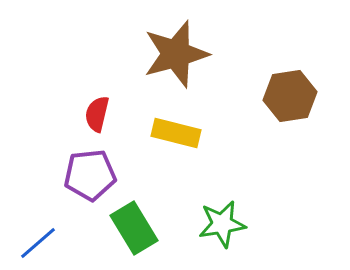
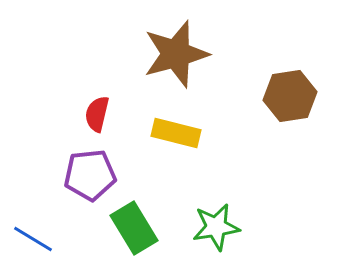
green star: moved 6 px left, 3 px down
blue line: moved 5 px left, 4 px up; rotated 72 degrees clockwise
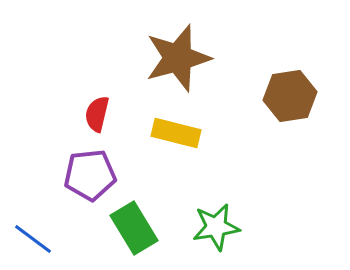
brown star: moved 2 px right, 4 px down
blue line: rotated 6 degrees clockwise
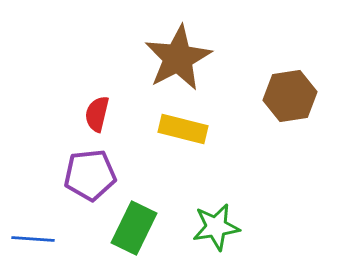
brown star: rotated 12 degrees counterclockwise
yellow rectangle: moved 7 px right, 4 px up
green rectangle: rotated 57 degrees clockwise
blue line: rotated 33 degrees counterclockwise
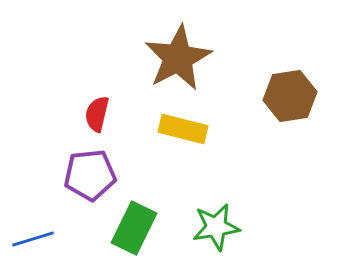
blue line: rotated 21 degrees counterclockwise
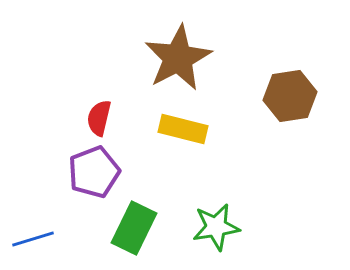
red semicircle: moved 2 px right, 4 px down
purple pentagon: moved 4 px right, 3 px up; rotated 15 degrees counterclockwise
